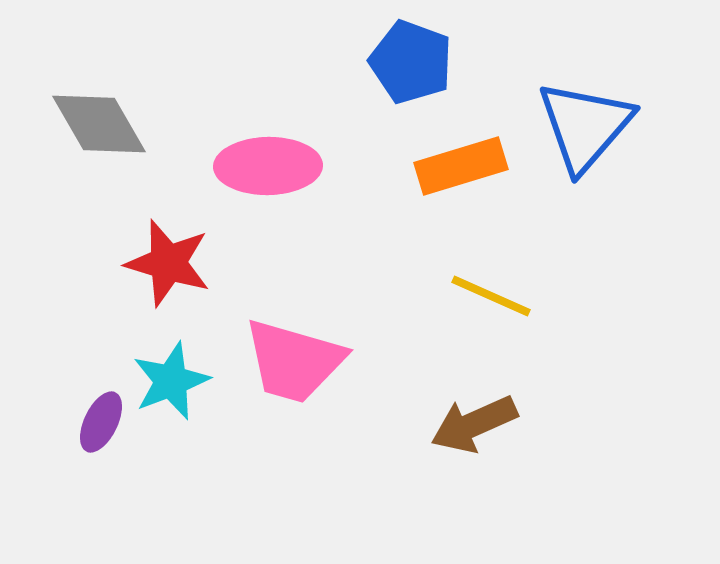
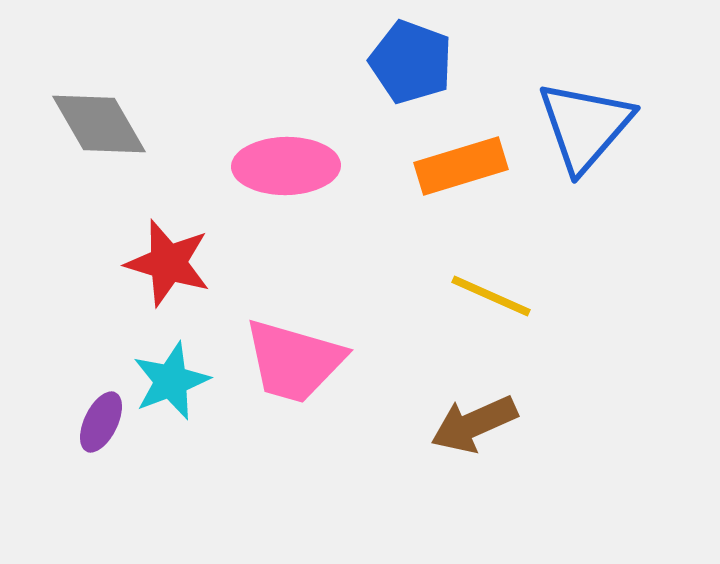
pink ellipse: moved 18 px right
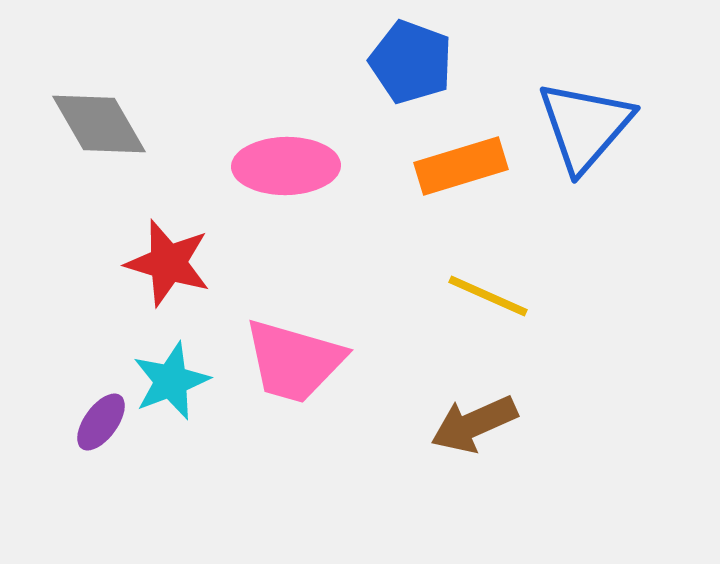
yellow line: moved 3 px left
purple ellipse: rotated 10 degrees clockwise
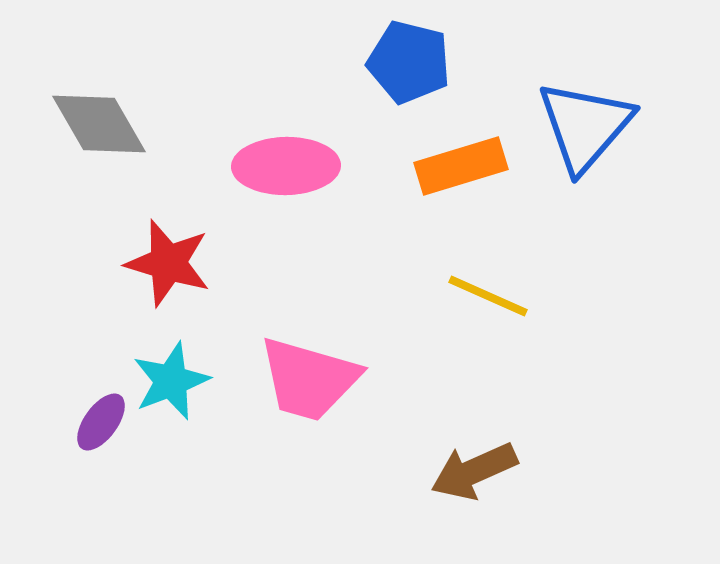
blue pentagon: moved 2 px left; rotated 6 degrees counterclockwise
pink trapezoid: moved 15 px right, 18 px down
brown arrow: moved 47 px down
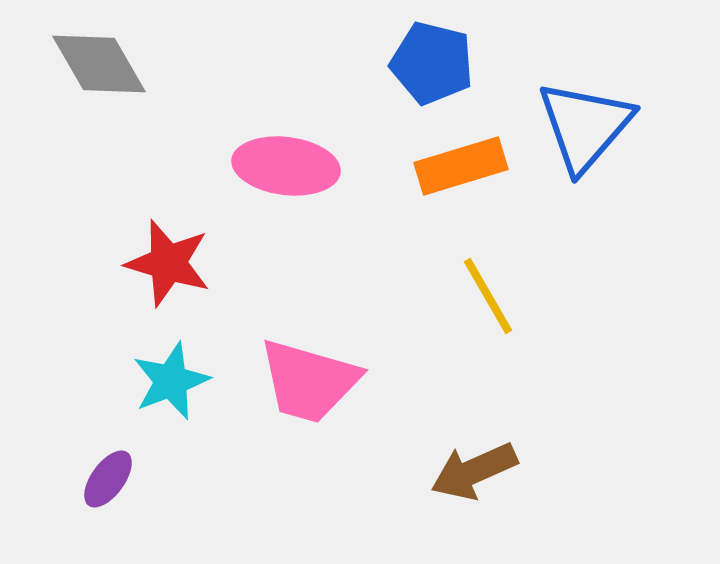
blue pentagon: moved 23 px right, 1 px down
gray diamond: moved 60 px up
pink ellipse: rotated 8 degrees clockwise
yellow line: rotated 36 degrees clockwise
pink trapezoid: moved 2 px down
purple ellipse: moved 7 px right, 57 px down
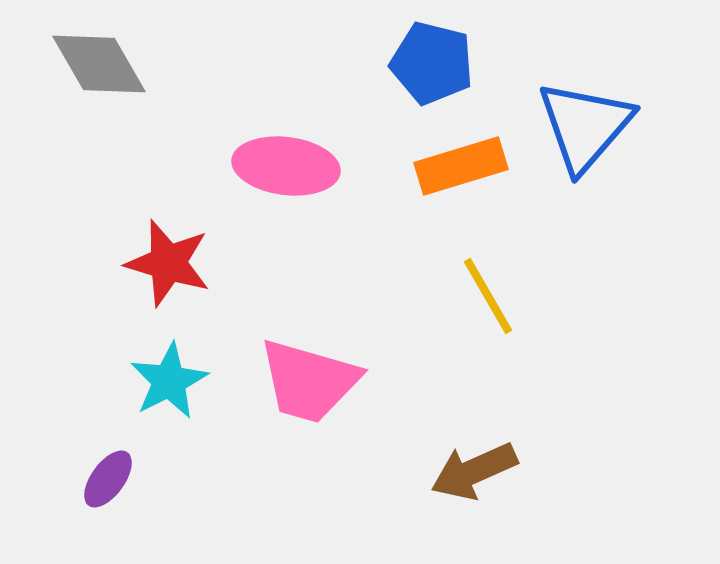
cyan star: moved 2 px left; rotated 6 degrees counterclockwise
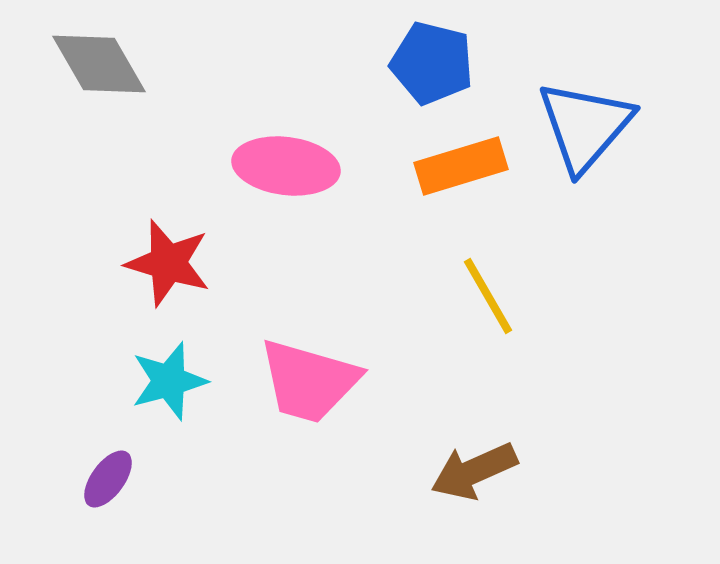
cyan star: rotated 12 degrees clockwise
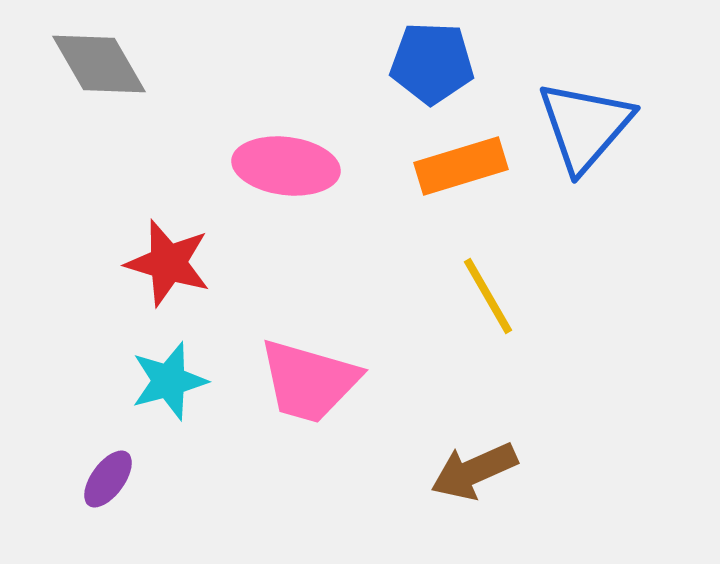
blue pentagon: rotated 12 degrees counterclockwise
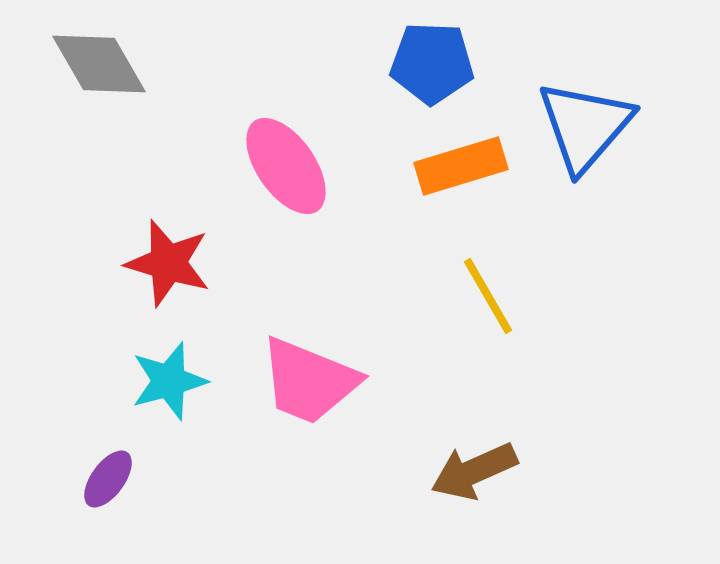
pink ellipse: rotated 48 degrees clockwise
pink trapezoid: rotated 6 degrees clockwise
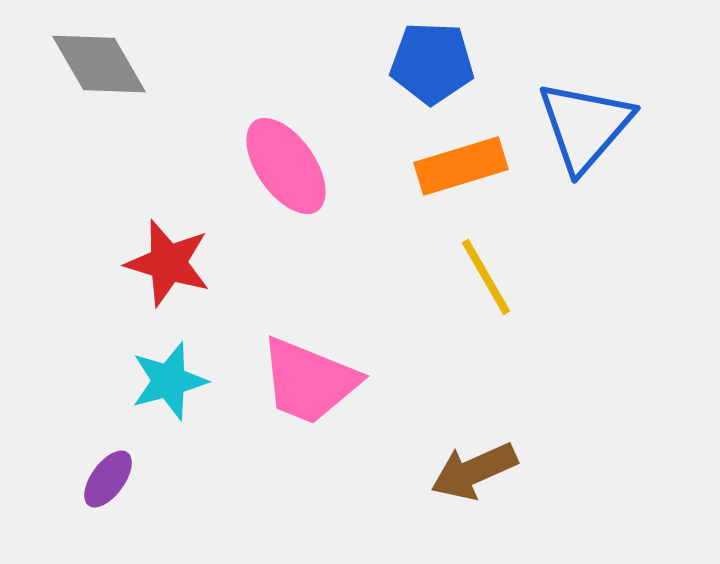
yellow line: moved 2 px left, 19 px up
